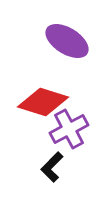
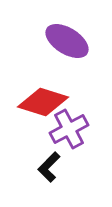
black L-shape: moved 3 px left
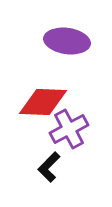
purple ellipse: rotated 24 degrees counterclockwise
red diamond: rotated 15 degrees counterclockwise
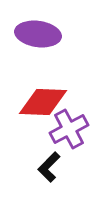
purple ellipse: moved 29 px left, 7 px up
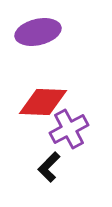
purple ellipse: moved 2 px up; rotated 21 degrees counterclockwise
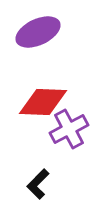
purple ellipse: rotated 12 degrees counterclockwise
black L-shape: moved 11 px left, 17 px down
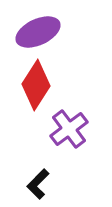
red diamond: moved 7 px left, 17 px up; rotated 60 degrees counterclockwise
purple cross: rotated 9 degrees counterclockwise
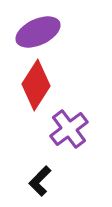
black L-shape: moved 2 px right, 3 px up
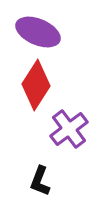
purple ellipse: rotated 48 degrees clockwise
black L-shape: rotated 24 degrees counterclockwise
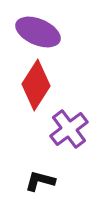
black L-shape: rotated 84 degrees clockwise
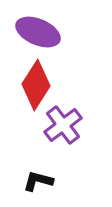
purple cross: moved 6 px left, 4 px up
black L-shape: moved 2 px left
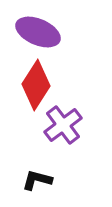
black L-shape: moved 1 px left, 1 px up
